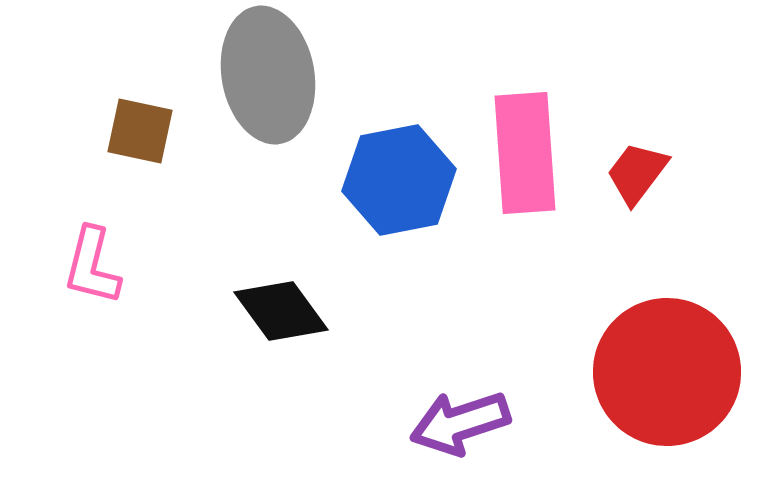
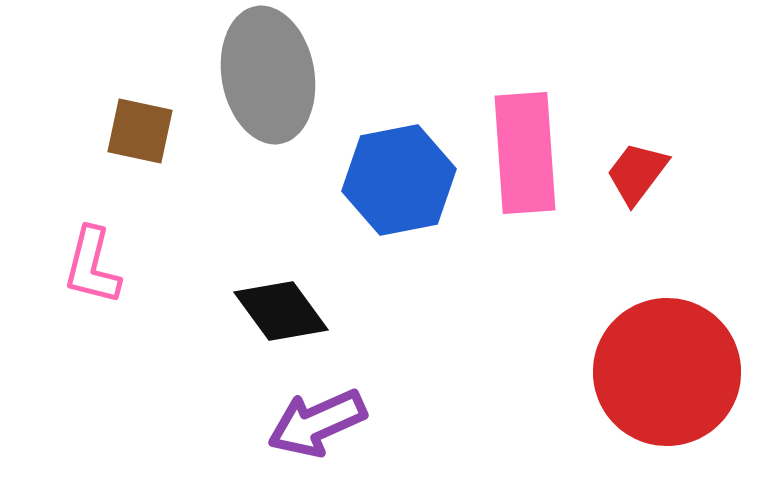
purple arrow: moved 143 px left; rotated 6 degrees counterclockwise
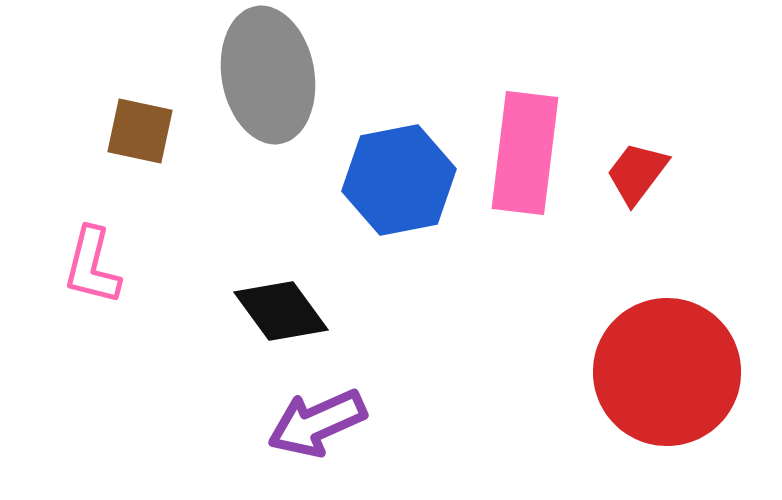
pink rectangle: rotated 11 degrees clockwise
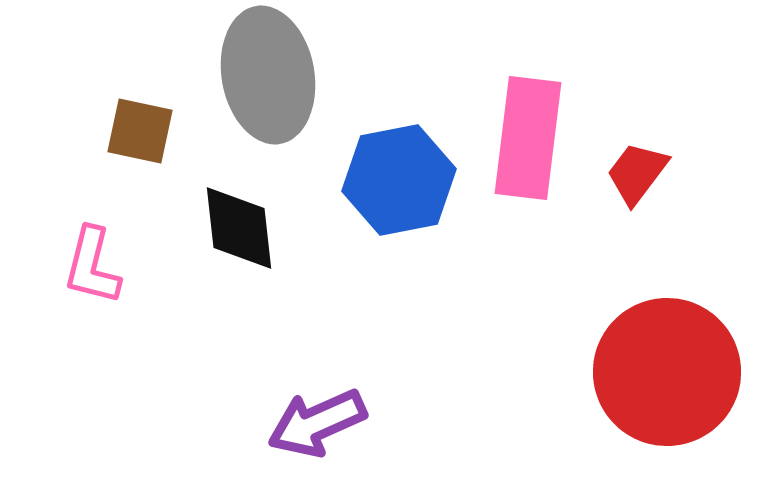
pink rectangle: moved 3 px right, 15 px up
black diamond: moved 42 px left, 83 px up; rotated 30 degrees clockwise
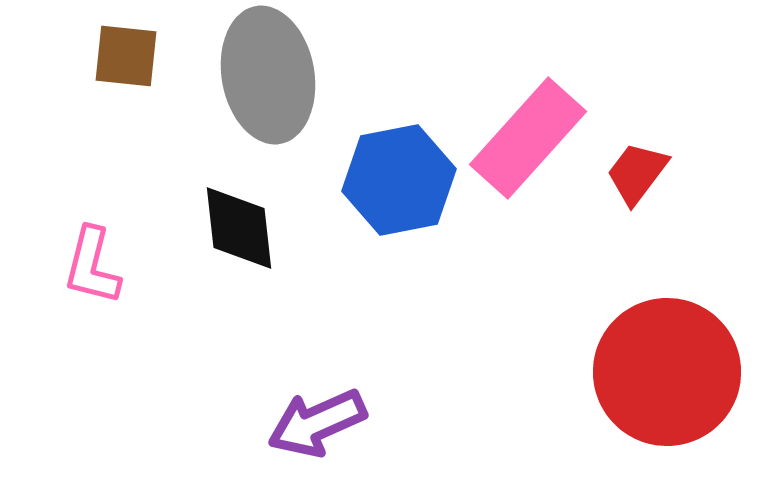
brown square: moved 14 px left, 75 px up; rotated 6 degrees counterclockwise
pink rectangle: rotated 35 degrees clockwise
